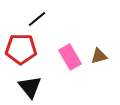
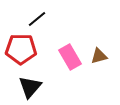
black triangle: rotated 20 degrees clockwise
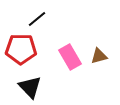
black triangle: rotated 25 degrees counterclockwise
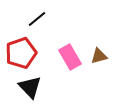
red pentagon: moved 4 px down; rotated 20 degrees counterclockwise
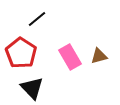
red pentagon: rotated 20 degrees counterclockwise
black triangle: moved 2 px right, 1 px down
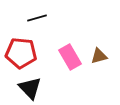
black line: moved 1 px up; rotated 24 degrees clockwise
red pentagon: rotated 28 degrees counterclockwise
black triangle: moved 2 px left
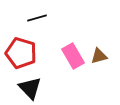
red pentagon: rotated 12 degrees clockwise
pink rectangle: moved 3 px right, 1 px up
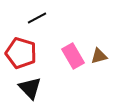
black line: rotated 12 degrees counterclockwise
